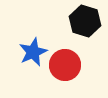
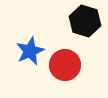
blue star: moved 3 px left, 1 px up
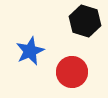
red circle: moved 7 px right, 7 px down
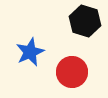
blue star: moved 1 px down
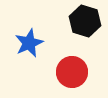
blue star: moved 1 px left, 9 px up
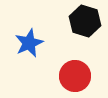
red circle: moved 3 px right, 4 px down
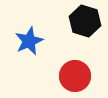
blue star: moved 2 px up
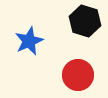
red circle: moved 3 px right, 1 px up
